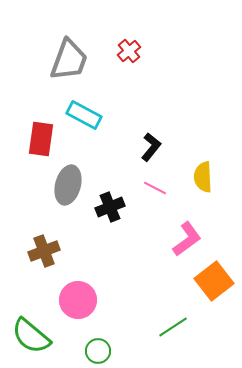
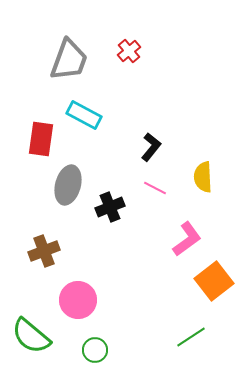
green line: moved 18 px right, 10 px down
green circle: moved 3 px left, 1 px up
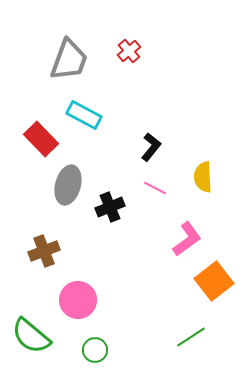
red rectangle: rotated 52 degrees counterclockwise
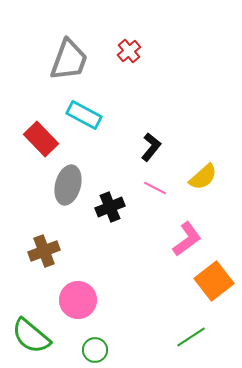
yellow semicircle: rotated 128 degrees counterclockwise
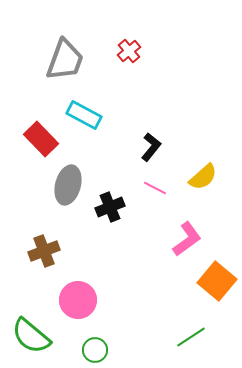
gray trapezoid: moved 4 px left
orange square: moved 3 px right; rotated 12 degrees counterclockwise
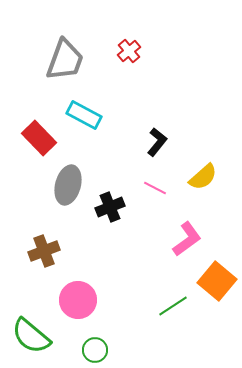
red rectangle: moved 2 px left, 1 px up
black L-shape: moved 6 px right, 5 px up
green line: moved 18 px left, 31 px up
